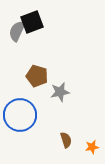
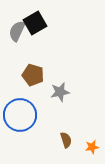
black square: moved 3 px right, 1 px down; rotated 10 degrees counterclockwise
brown pentagon: moved 4 px left, 1 px up
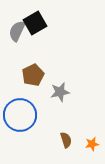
brown pentagon: rotated 30 degrees clockwise
orange star: moved 3 px up
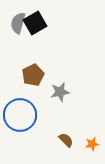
gray semicircle: moved 1 px right, 8 px up; rotated 10 degrees counterclockwise
brown semicircle: rotated 28 degrees counterclockwise
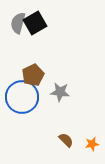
gray star: rotated 18 degrees clockwise
blue circle: moved 2 px right, 18 px up
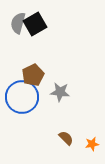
black square: moved 1 px down
brown semicircle: moved 2 px up
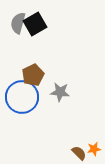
brown semicircle: moved 13 px right, 15 px down
orange star: moved 2 px right, 5 px down
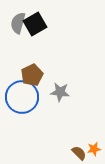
brown pentagon: moved 1 px left
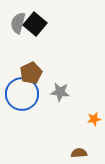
black square: rotated 20 degrees counterclockwise
brown pentagon: moved 1 px left, 2 px up
blue circle: moved 3 px up
orange star: moved 30 px up
brown semicircle: rotated 49 degrees counterclockwise
